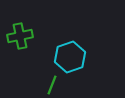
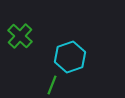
green cross: rotated 35 degrees counterclockwise
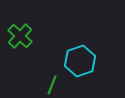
cyan hexagon: moved 10 px right, 4 px down
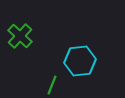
cyan hexagon: rotated 12 degrees clockwise
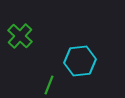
green line: moved 3 px left
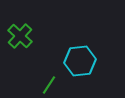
green line: rotated 12 degrees clockwise
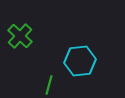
green line: rotated 18 degrees counterclockwise
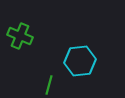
green cross: rotated 20 degrees counterclockwise
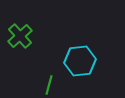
green cross: rotated 25 degrees clockwise
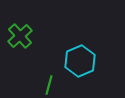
cyan hexagon: rotated 16 degrees counterclockwise
